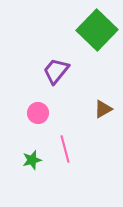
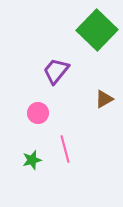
brown triangle: moved 1 px right, 10 px up
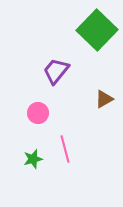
green star: moved 1 px right, 1 px up
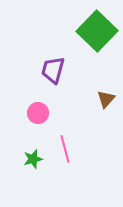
green square: moved 1 px down
purple trapezoid: moved 3 px left, 1 px up; rotated 24 degrees counterclockwise
brown triangle: moved 2 px right; rotated 18 degrees counterclockwise
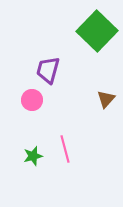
purple trapezoid: moved 5 px left
pink circle: moved 6 px left, 13 px up
green star: moved 3 px up
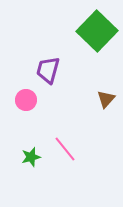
pink circle: moved 6 px left
pink line: rotated 24 degrees counterclockwise
green star: moved 2 px left, 1 px down
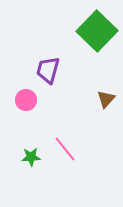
green star: rotated 12 degrees clockwise
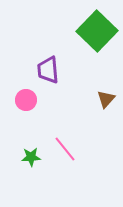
purple trapezoid: rotated 20 degrees counterclockwise
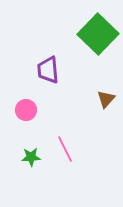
green square: moved 1 px right, 3 px down
pink circle: moved 10 px down
pink line: rotated 12 degrees clockwise
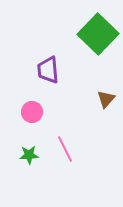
pink circle: moved 6 px right, 2 px down
green star: moved 2 px left, 2 px up
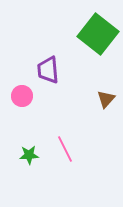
green square: rotated 6 degrees counterclockwise
pink circle: moved 10 px left, 16 px up
